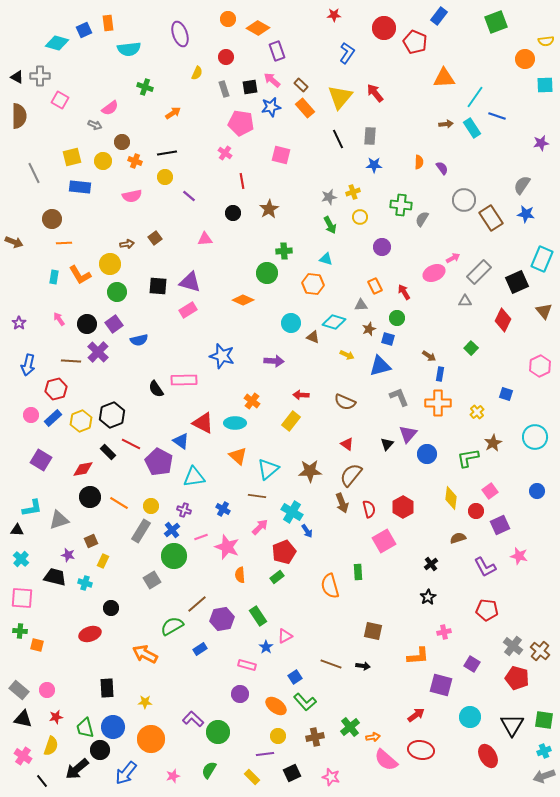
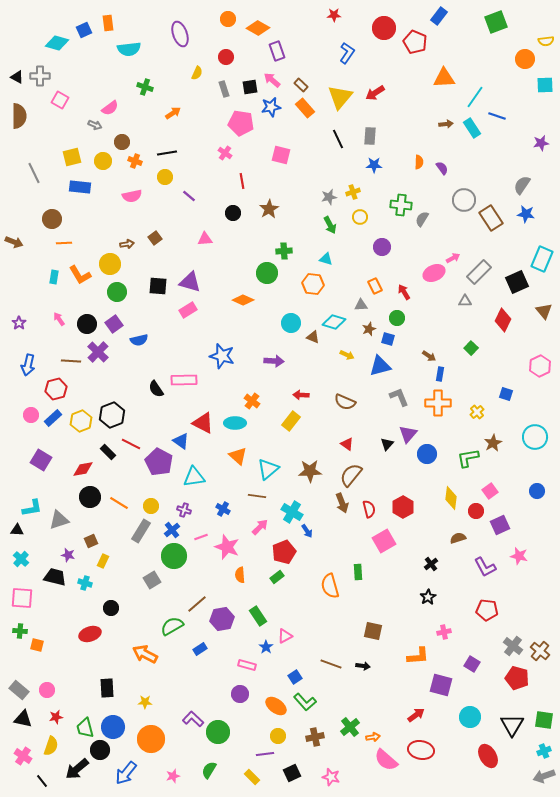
red arrow at (375, 93): rotated 84 degrees counterclockwise
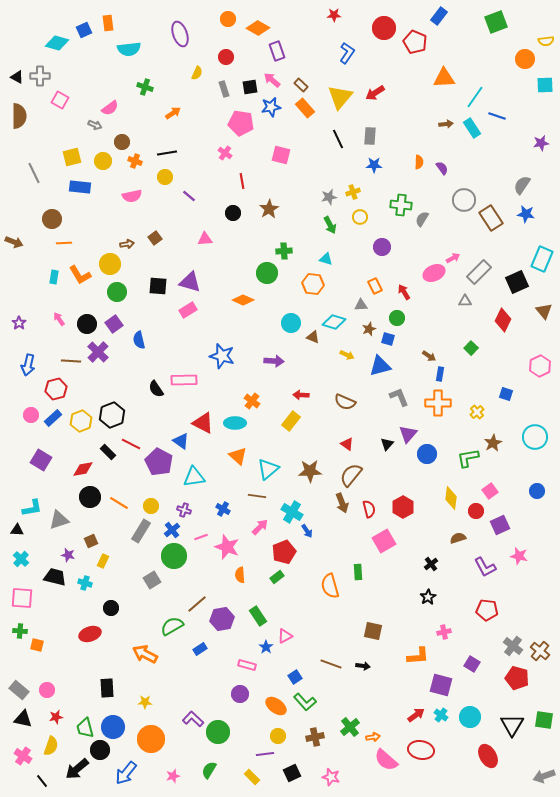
blue semicircle at (139, 340): rotated 90 degrees clockwise
cyan cross at (544, 751): moved 103 px left, 36 px up; rotated 32 degrees counterclockwise
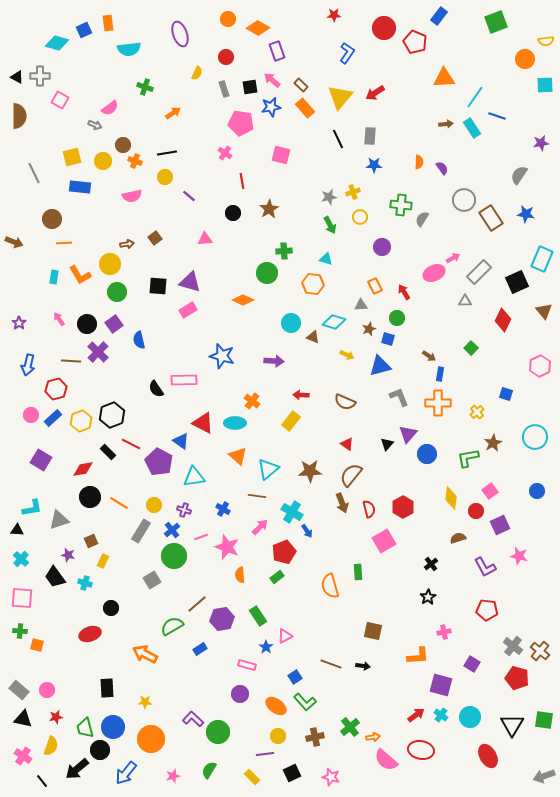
brown circle at (122, 142): moved 1 px right, 3 px down
gray semicircle at (522, 185): moved 3 px left, 10 px up
yellow circle at (151, 506): moved 3 px right, 1 px up
black trapezoid at (55, 577): rotated 140 degrees counterclockwise
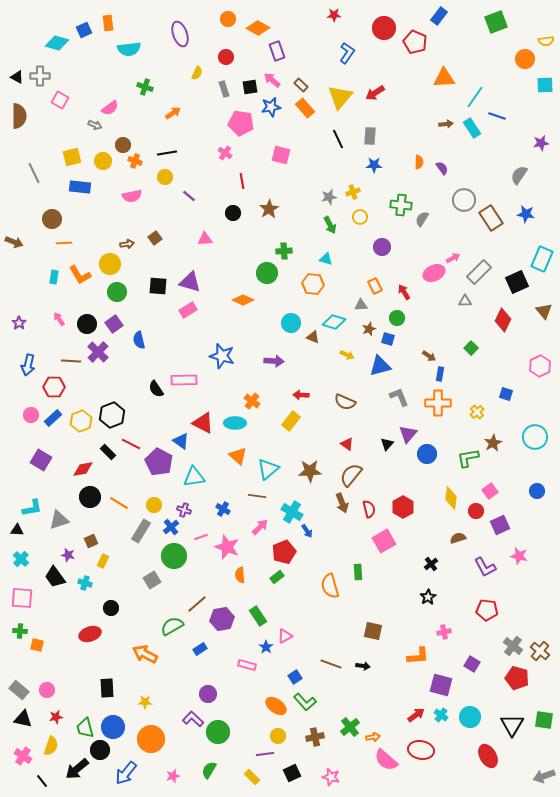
red hexagon at (56, 389): moved 2 px left, 2 px up; rotated 15 degrees clockwise
blue cross at (172, 530): moved 1 px left, 3 px up
purple circle at (240, 694): moved 32 px left
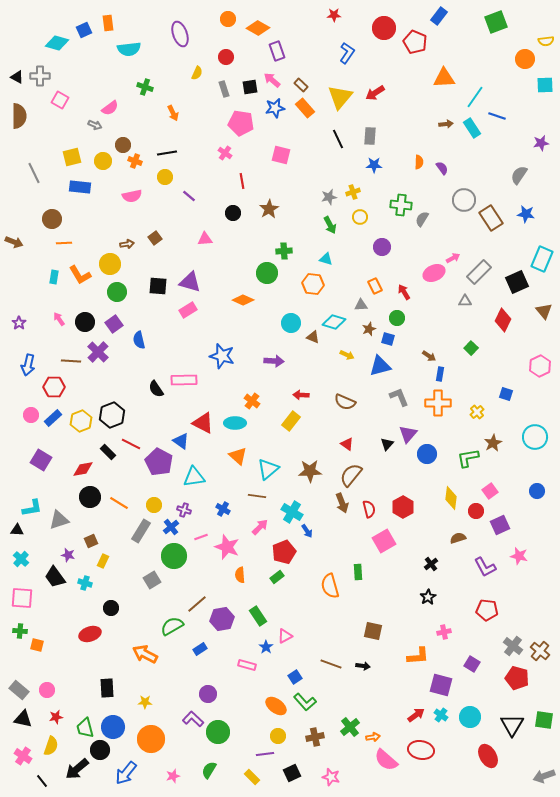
blue star at (271, 107): moved 4 px right, 1 px down
orange arrow at (173, 113): rotated 98 degrees clockwise
black circle at (87, 324): moved 2 px left, 2 px up
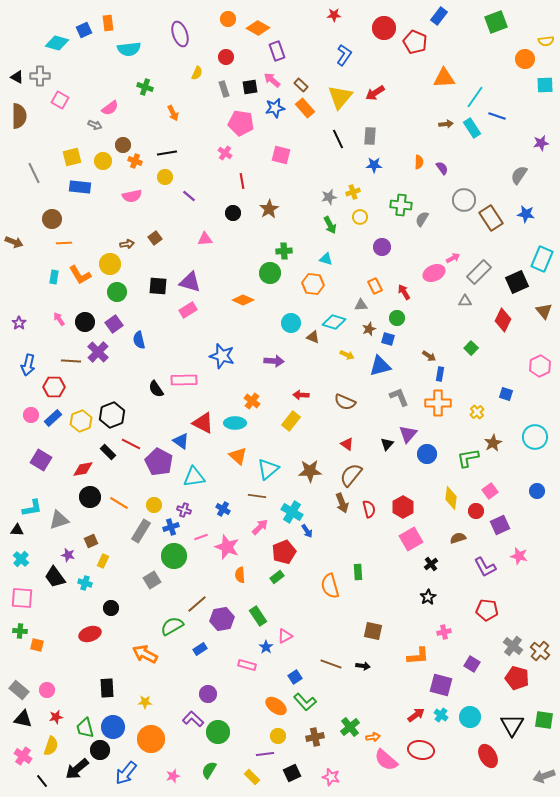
blue L-shape at (347, 53): moved 3 px left, 2 px down
green circle at (267, 273): moved 3 px right
blue cross at (171, 527): rotated 21 degrees clockwise
pink square at (384, 541): moved 27 px right, 2 px up
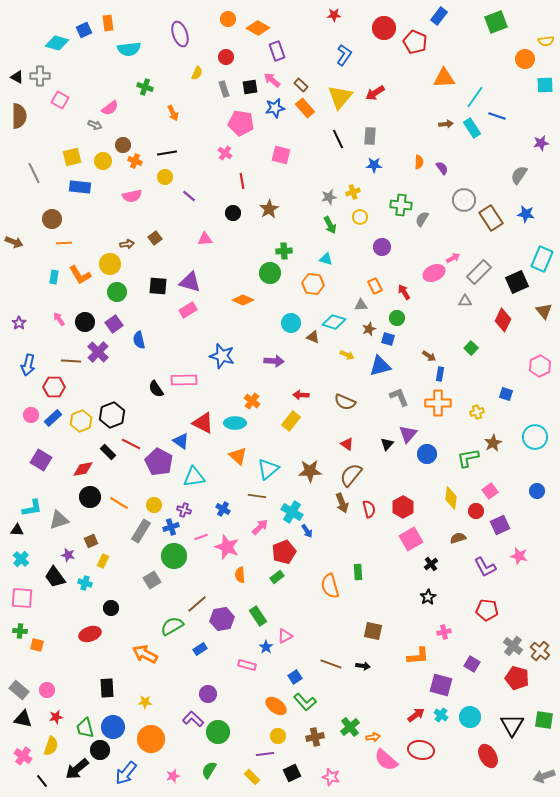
yellow cross at (477, 412): rotated 24 degrees clockwise
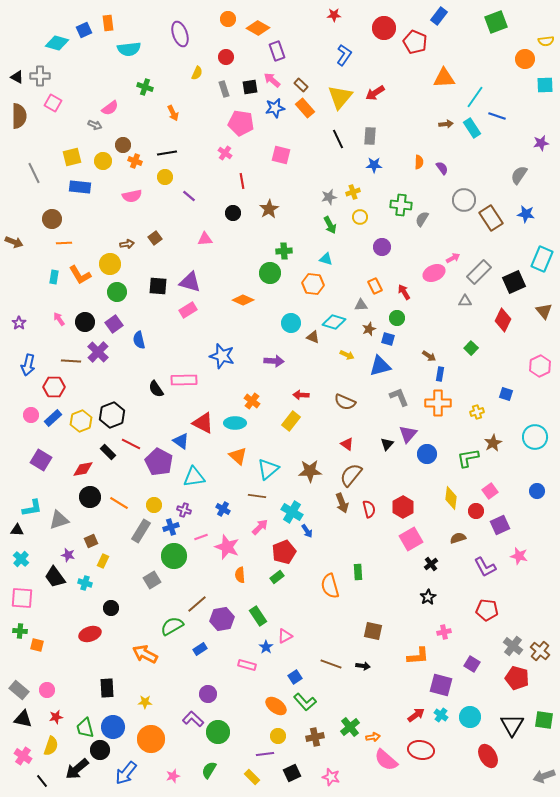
pink square at (60, 100): moved 7 px left, 3 px down
black square at (517, 282): moved 3 px left
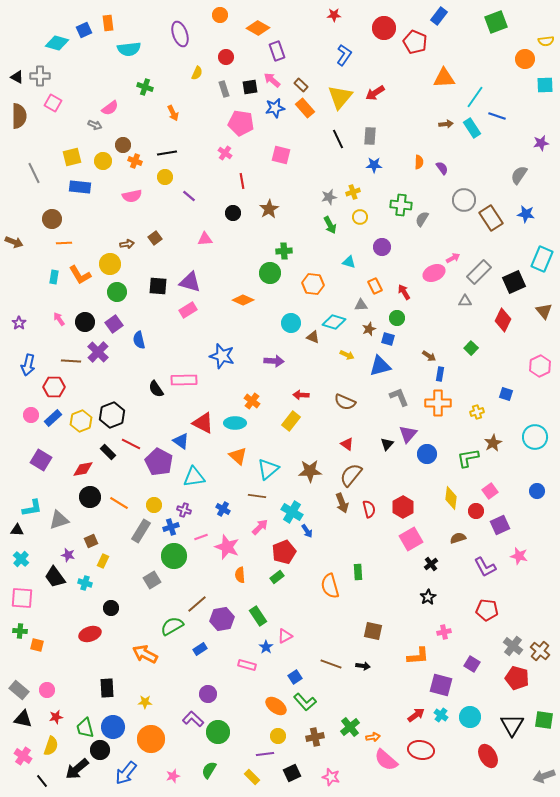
orange circle at (228, 19): moved 8 px left, 4 px up
cyan triangle at (326, 259): moved 23 px right, 3 px down
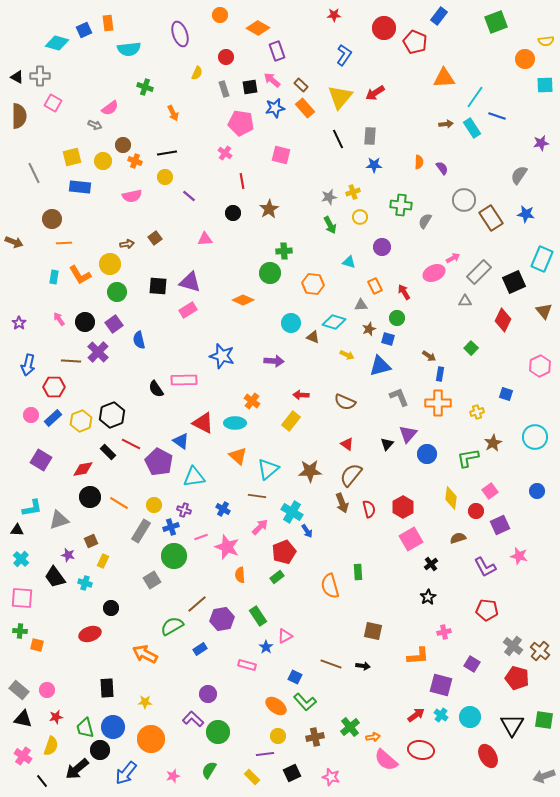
gray semicircle at (422, 219): moved 3 px right, 2 px down
blue square at (295, 677): rotated 32 degrees counterclockwise
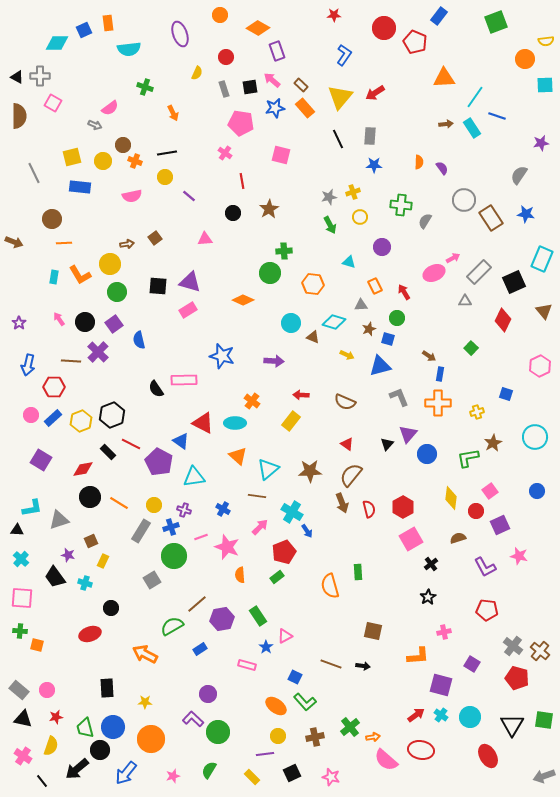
cyan diamond at (57, 43): rotated 15 degrees counterclockwise
